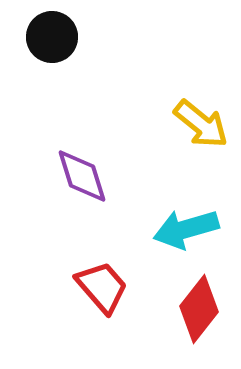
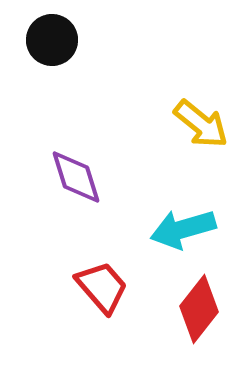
black circle: moved 3 px down
purple diamond: moved 6 px left, 1 px down
cyan arrow: moved 3 px left
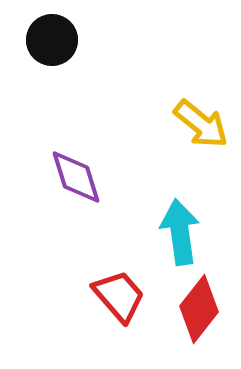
cyan arrow: moved 3 px left, 3 px down; rotated 98 degrees clockwise
red trapezoid: moved 17 px right, 9 px down
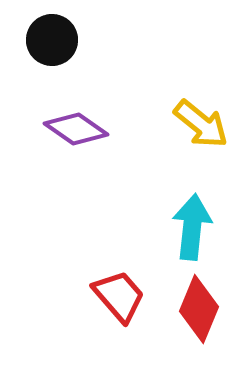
purple diamond: moved 48 px up; rotated 38 degrees counterclockwise
cyan arrow: moved 12 px right, 5 px up; rotated 14 degrees clockwise
red diamond: rotated 16 degrees counterclockwise
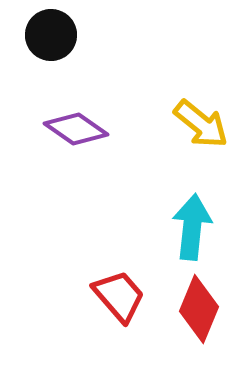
black circle: moved 1 px left, 5 px up
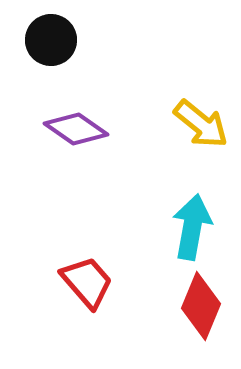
black circle: moved 5 px down
cyan arrow: rotated 4 degrees clockwise
red trapezoid: moved 32 px left, 14 px up
red diamond: moved 2 px right, 3 px up
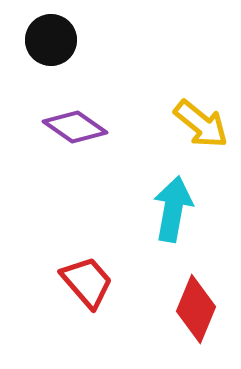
purple diamond: moved 1 px left, 2 px up
cyan arrow: moved 19 px left, 18 px up
red diamond: moved 5 px left, 3 px down
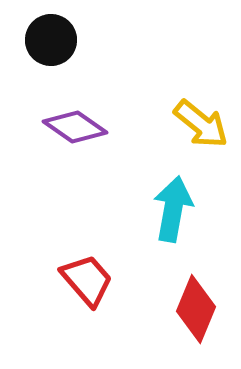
red trapezoid: moved 2 px up
